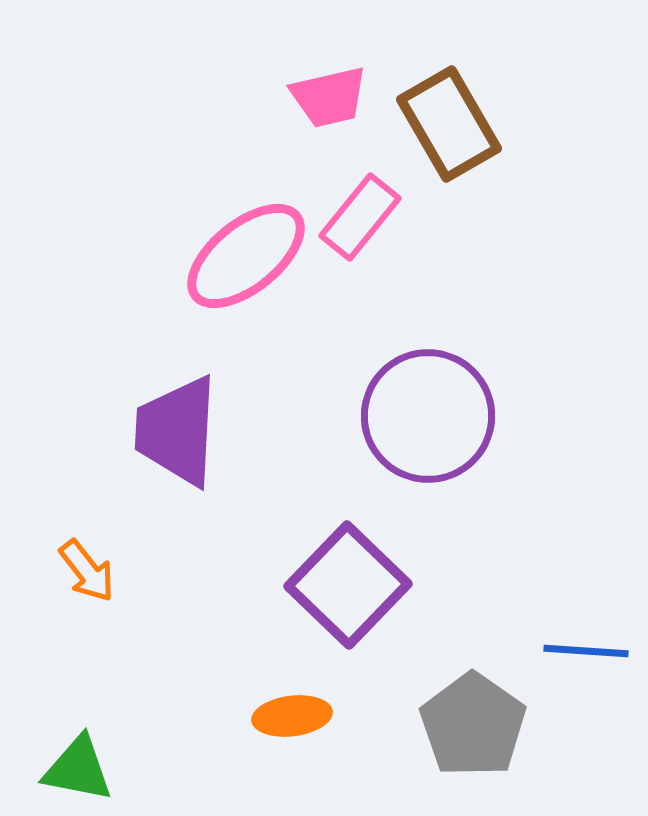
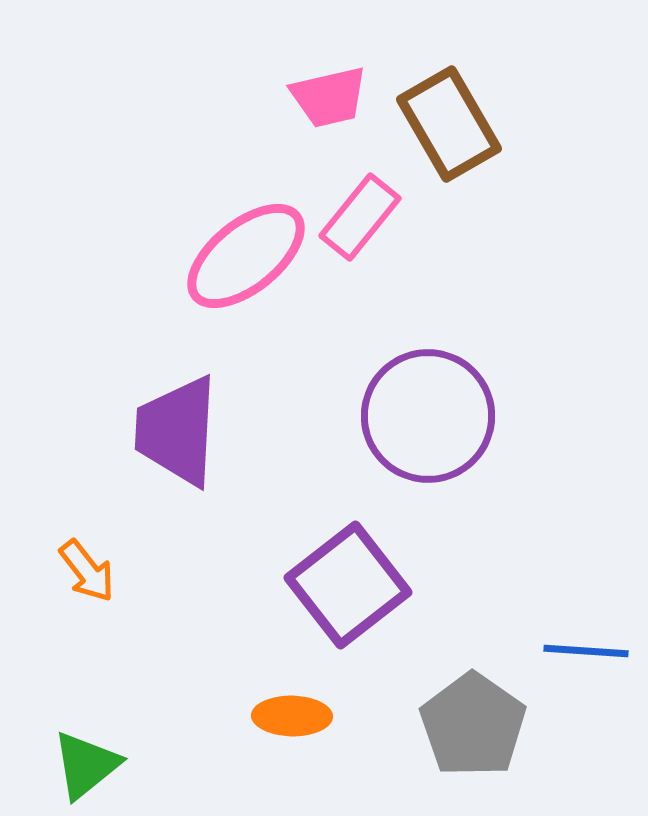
purple square: rotated 8 degrees clockwise
orange ellipse: rotated 8 degrees clockwise
green triangle: moved 8 px right, 4 px up; rotated 50 degrees counterclockwise
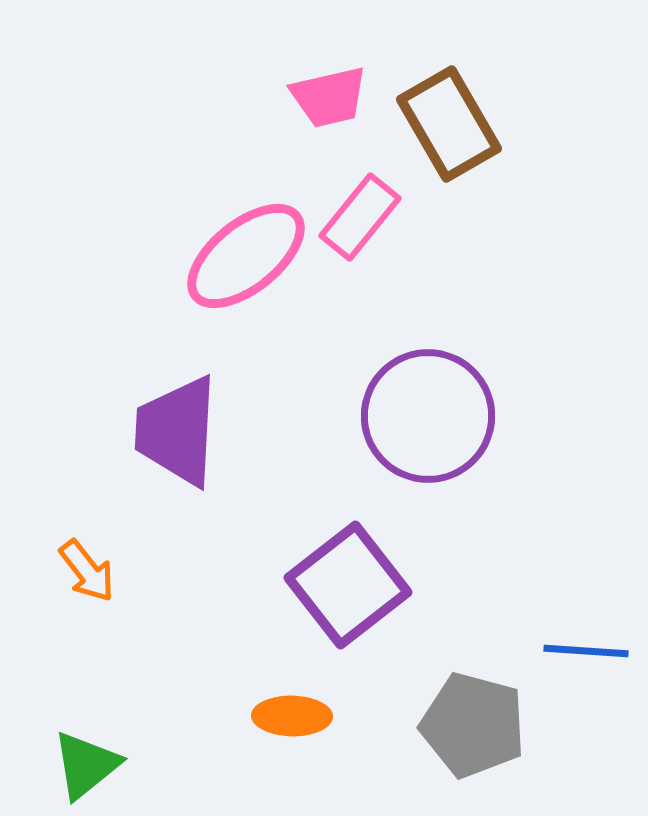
gray pentagon: rotated 20 degrees counterclockwise
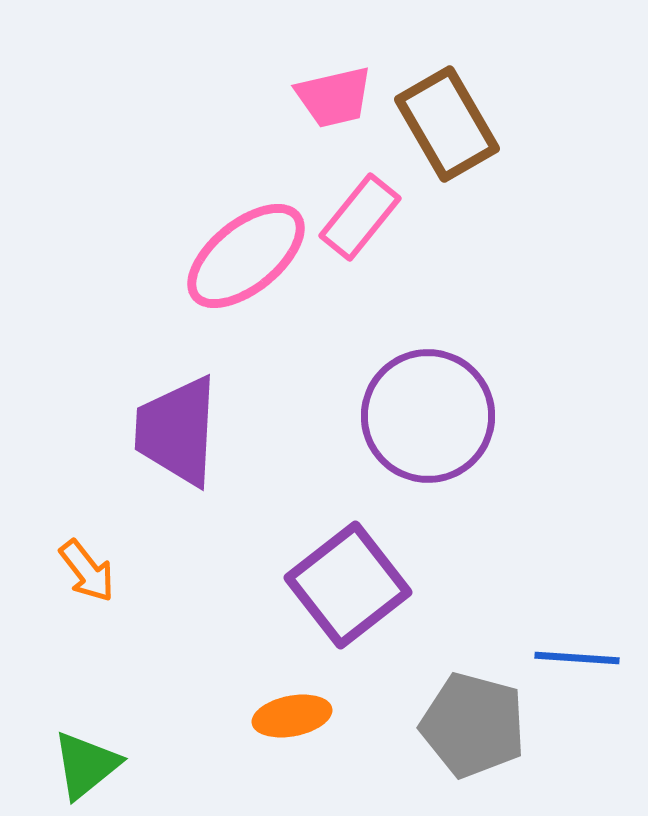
pink trapezoid: moved 5 px right
brown rectangle: moved 2 px left
blue line: moved 9 px left, 7 px down
orange ellipse: rotated 12 degrees counterclockwise
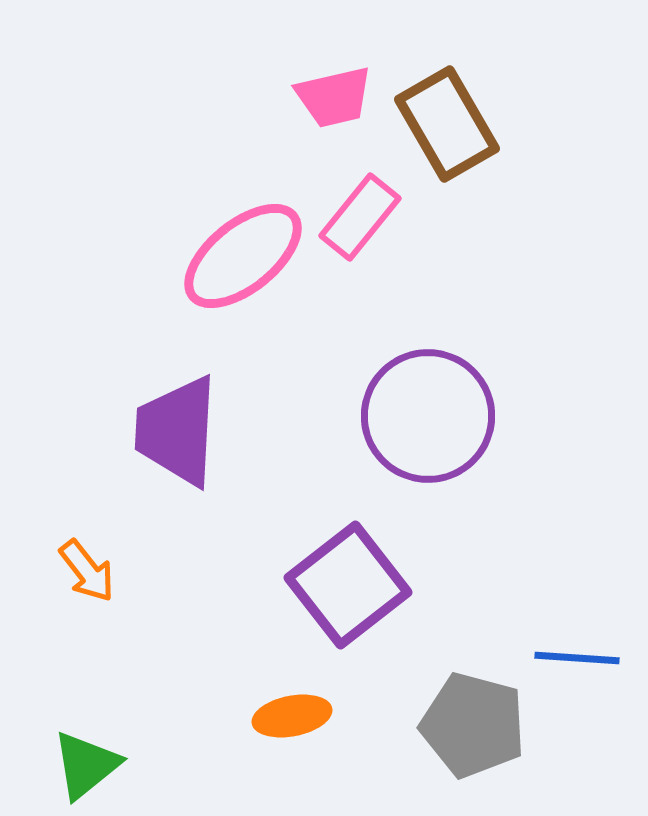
pink ellipse: moved 3 px left
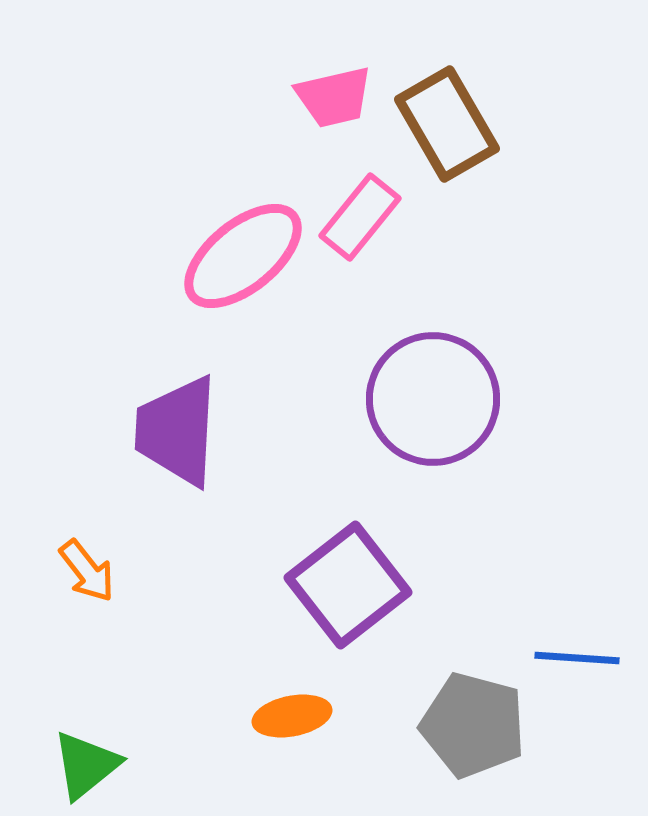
purple circle: moved 5 px right, 17 px up
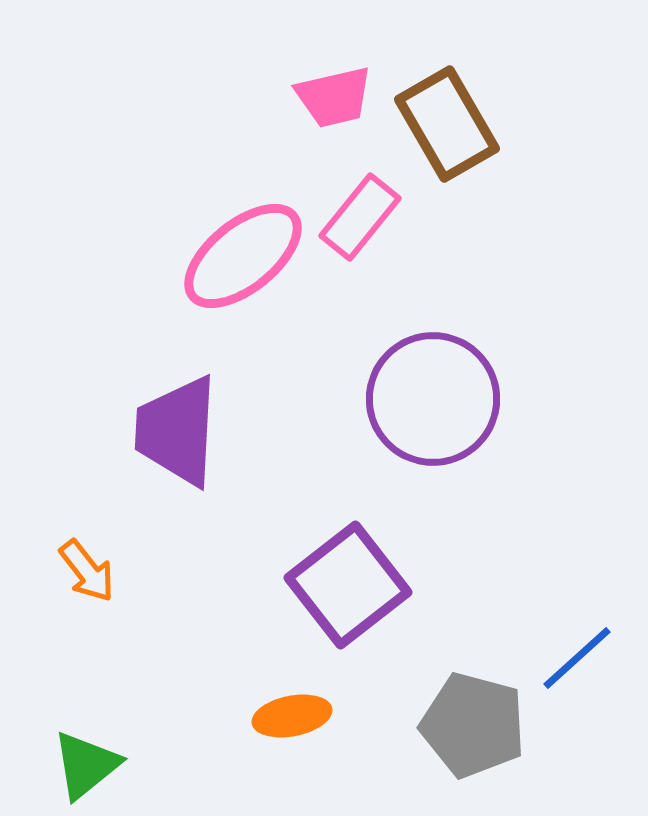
blue line: rotated 46 degrees counterclockwise
